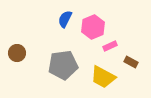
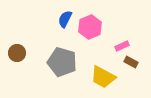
pink hexagon: moved 3 px left
pink rectangle: moved 12 px right
gray pentagon: moved 1 px left, 3 px up; rotated 24 degrees clockwise
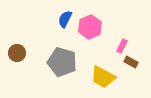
pink rectangle: rotated 40 degrees counterclockwise
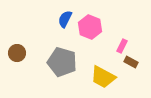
pink hexagon: rotated 15 degrees counterclockwise
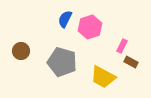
pink hexagon: rotated 20 degrees clockwise
brown circle: moved 4 px right, 2 px up
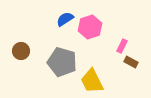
blue semicircle: rotated 30 degrees clockwise
yellow trapezoid: moved 11 px left, 4 px down; rotated 36 degrees clockwise
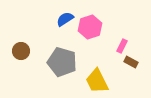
yellow trapezoid: moved 5 px right
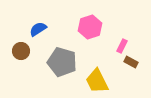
blue semicircle: moved 27 px left, 10 px down
